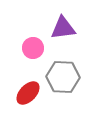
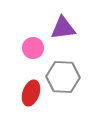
red ellipse: moved 3 px right; rotated 25 degrees counterclockwise
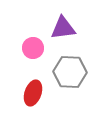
gray hexagon: moved 7 px right, 5 px up
red ellipse: moved 2 px right
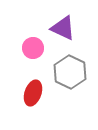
purple triangle: rotated 32 degrees clockwise
gray hexagon: rotated 24 degrees clockwise
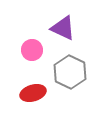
pink circle: moved 1 px left, 2 px down
red ellipse: rotated 55 degrees clockwise
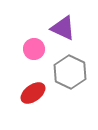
pink circle: moved 2 px right, 1 px up
red ellipse: rotated 20 degrees counterclockwise
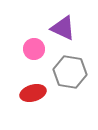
gray hexagon: rotated 16 degrees counterclockwise
red ellipse: rotated 20 degrees clockwise
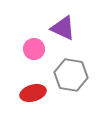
gray hexagon: moved 1 px right, 3 px down
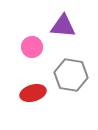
purple triangle: moved 2 px up; rotated 20 degrees counterclockwise
pink circle: moved 2 px left, 2 px up
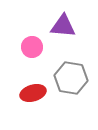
gray hexagon: moved 3 px down
